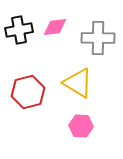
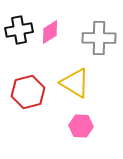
pink diamond: moved 5 px left, 5 px down; rotated 25 degrees counterclockwise
gray cross: moved 1 px right
yellow triangle: moved 3 px left
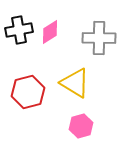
pink hexagon: rotated 20 degrees counterclockwise
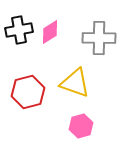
yellow triangle: rotated 12 degrees counterclockwise
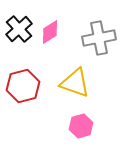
black cross: moved 1 px up; rotated 32 degrees counterclockwise
gray cross: rotated 12 degrees counterclockwise
red hexagon: moved 5 px left, 6 px up
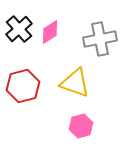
gray cross: moved 1 px right, 1 px down
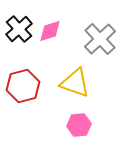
pink diamond: moved 1 px up; rotated 15 degrees clockwise
gray cross: rotated 32 degrees counterclockwise
pink hexagon: moved 2 px left, 1 px up; rotated 10 degrees clockwise
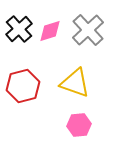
gray cross: moved 12 px left, 9 px up
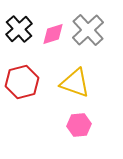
pink diamond: moved 3 px right, 3 px down
red hexagon: moved 1 px left, 4 px up
